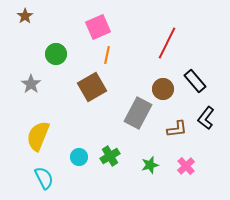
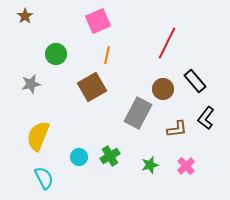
pink square: moved 6 px up
gray star: rotated 24 degrees clockwise
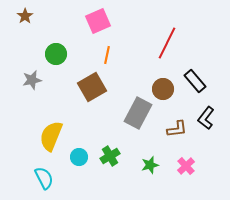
gray star: moved 1 px right, 4 px up
yellow semicircle: moved 13 px right
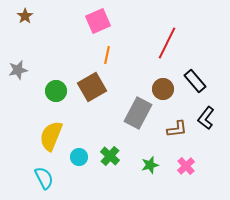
green circle: moved 37 px down
gray star: moved 14 px left, 10 px up
green cross: rotated 18 degrees counterclockwise
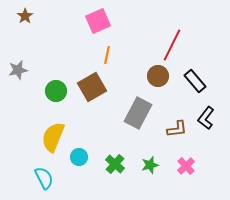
red line: moved 5 px right, 2 px down
brown circle: moved 5 px left, 13 px up
yellow semicircle: moved 2 px right, 1 px down
green cross: moved 5 px right, 8 px down
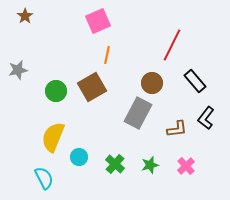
brown circle: moved 6 px left, 7 px down
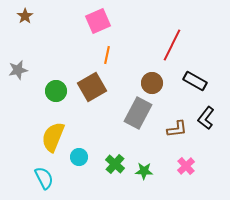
black rectangle: rotated 20 degrees counterclockwise
green star: moved 6 px left, 6 px down; rotated 18 degrees clockwise
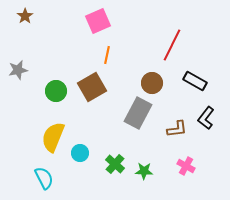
cyan circle: moved 1 px right, 4 px up
pink cross: rotated 18 degrees counterclockwise
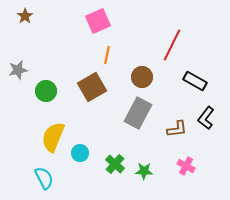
brown circle: moved 10 px left, 6 px up
green circle: moved 10 px left
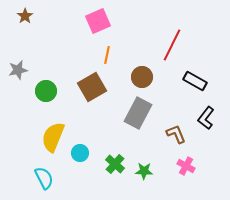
brown L-shape: moved 1 px left, 5 px down; rotated 105 degrees counterclockwise
